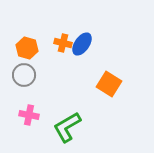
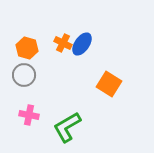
orange cross: rotated 12 degrees clockwise
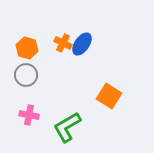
gray circle: moved 2 px right
orange square: moved 12 px down
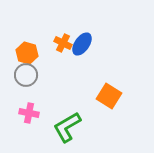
orange hexagon: moved 5 px down
pink cross: moved 2 px up
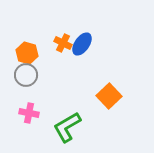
orange square: rotated 15 degrees clockwise
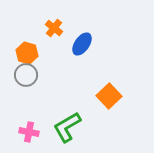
orange cross: moved 9 px left, 15 px up; rotated 12 degrees clockwise
pink cross: moved 19 px down
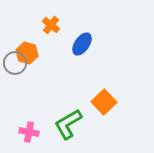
orange cross: moved 3 px left, 3 px up
gray circle: moved 11 px left, 12 px up
orange square: moved 5 px left, 6 px down
green L-shape: moved 1 px right, 3 px up
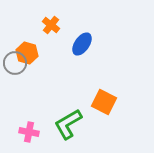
orange square: rotated 20 degrees counterclockwise
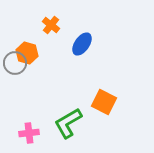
green L-shape: moved 1 px up
pink cross: moved 1 px down; rotated 18 degrees counterclockwise
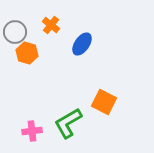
gray circle: moved 31 px up
pink cross: moved 3 px right, 2 px up
